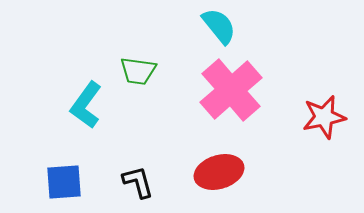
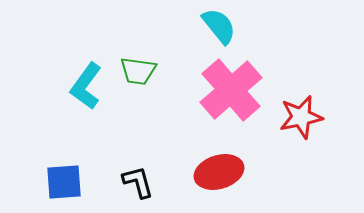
cyan L-shape: moved 19 px up
red star: moved 23 px left
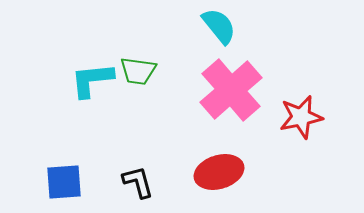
cyan L-shape: moved 6 px right, 6 px up; rotated 48 degrees clockwise
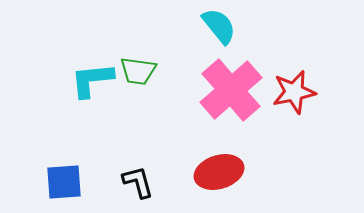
red star: moved 7 px left, 25 px up
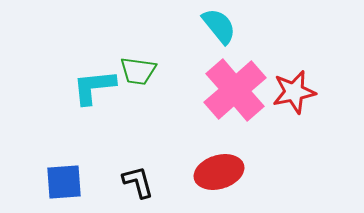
cyan L-shape: moved 2 px right, 7 px down
pink cross: moved 4 px right
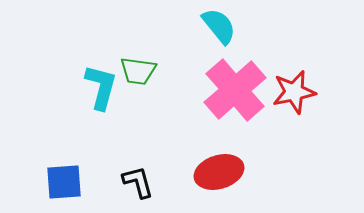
cyan L-shape: moved 7 px right; rotated 111 degrees clockwise
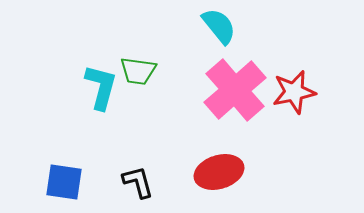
blue square: rotated 12 degrees clockwise
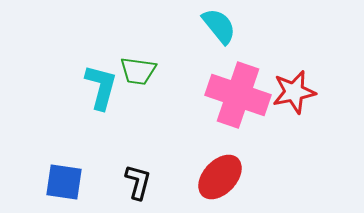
pink cross: moved 3 px right, 5 px down; rotated 30 degrees counterclockwise
red ellipse: moved 1 px right, 5 px down; rotated 30 degrees counterclockwise
black L-shape: rotated 30 degrees clockwise
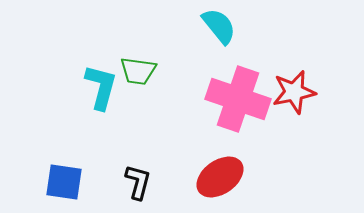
pink cross: moved 4 px down
red ellipse: rotated 12 degrees clockwise
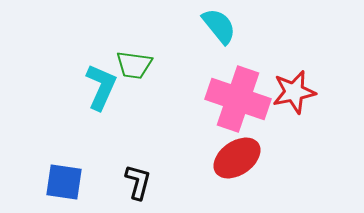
green trapezoid: moved 4 px left, 6 px up
cyan L-shape: rotated 9 degrees clockwise
red ellipse: moved 17 px right, 19 px up
